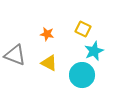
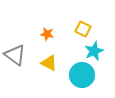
gray triangle: rotated 15 degrees clockwise
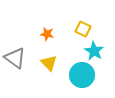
cyan star: rotated 18 degrees counterclockwise
gray triangle: moved 3 px down
yellow triangle: rotated 18 degrees clockwise
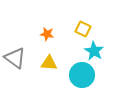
yellow triangle: rotated 42 degrees counterclockwise
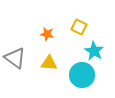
yellow square: moved 4 px left, 2 px up
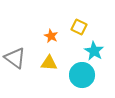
orange star: moved 4 px right, 2 px down; rotated 16 degrees clockwise
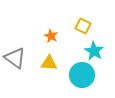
yellow square: moved 4 px right, 1 px up
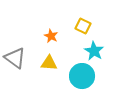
cyan circle: moved 1 px down
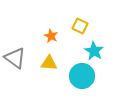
yellow square: moved 3 px left
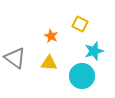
yellow square: moved 2 px up
cyan star: rotated 24 degrees clockwise
